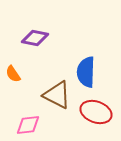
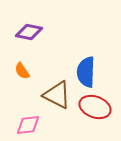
purple diamond: moved 6 px left, 6 px up
orange semicircle: moved 9 px right, 3 px up
red ellipse: moved 1 px left, 5 px up
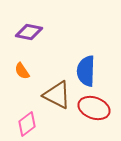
blue semicircle: moved 1 px up
red ellipse: moved 1 px left, 1 px down
pink diamond: moved 1 px left, 1 px up; rotated 30 degrees counterclockwise
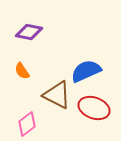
blue semicircle: rotated 64 degrees clockwise
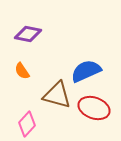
purple diamond: moved 1 px left, 2 px down
brown triangle: rotated 12 degrees counterclockwise
pink diamond: rotated 10 degrees counterclockwise
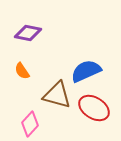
purple diamond: moved 1 px up
red ellipse: rotated 12 degrees clockwise
pink diamond: moved 3 px right
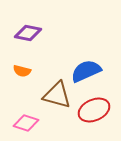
orange semicircle: rotated 42 degrees counterclockwise
red ellipse: moved 2 px down; rotated 56 degrees counterclockwise
pink diamond: moved 4 px left, 1 px up; rotated 65 degrees clockwise
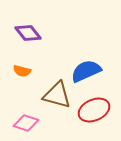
purple diamond: rotated 40 degrees clockwise
